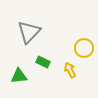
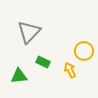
yellow circle: moved 3 px down
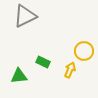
gray triangle: moved 4 px left, 16 px up; rotated 20 degrees clockwise
yellow arrow: rotated 49 degrees clockwise
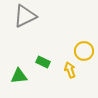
yellow arrow: rotated 42 degrees counterclockwise
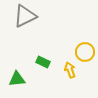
yellow circle: moved 1 px right, 1 px down
green triangle: moved 2 px left, 3 px down
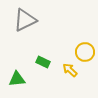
gray triangle: moved 4 px down
yellow arrow: rotated 28 degrees counterclockwise
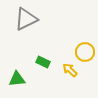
gray triangle: moved 1 px right, 1 px up
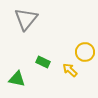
gray triangle: rotated 25 degrees counterclockwise
green triangle: rotated 18 degrees clockwise
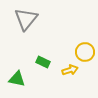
yellow arrow: rotated 119 degrees clockwise
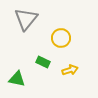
yellow circle: moved 24 px left, 14 px up
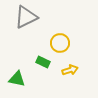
gray triangle: moved 2 px up; rotated 25 degrees clockwise
yellow circle: moved 1 px left, 5 px down
